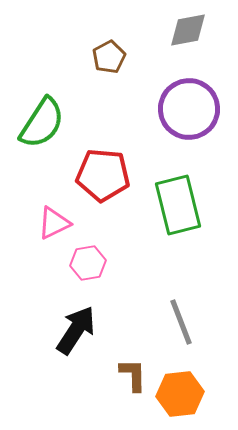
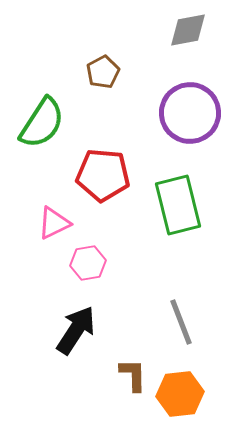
brown pentagon: moved 6 px left, 15 px down
purple circle: moved 1 px right, 4 px down
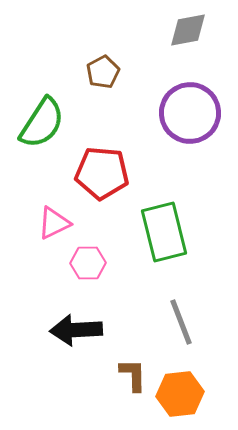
red pentagon: moved 1 px left, 2 px up
green rectangle: moved 14 px left, 27 px down
pink hexagon: rotated 8 degrees clockwise
black arrow: rotated 126 degrees counterclockwise
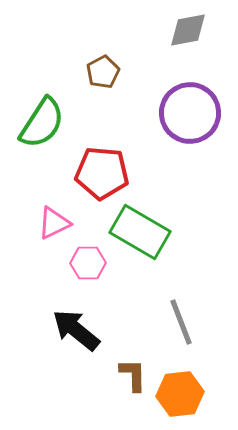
green rectangle: moved 24 px left; rotated 46 degrees counterclockwise
black arrow: rotated 42 degrees clockwise
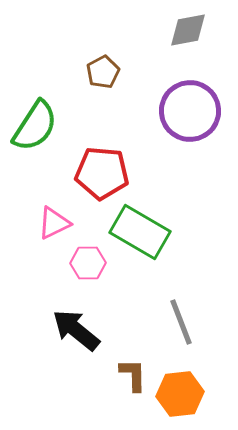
purple circle: moved 2 px up
green semicircle: moved 7 px left, 3 px down
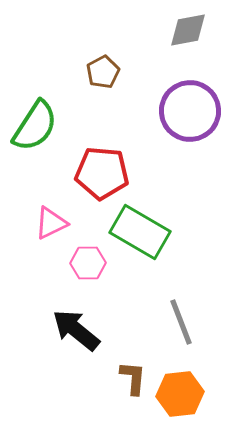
pink triangle: moved 3 px left
brown L-shape: moved 3 px down; rotated 6 degrees clockwise
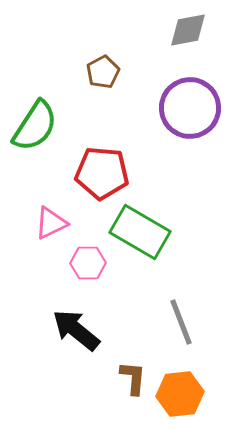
purple circle: moved 3 px up
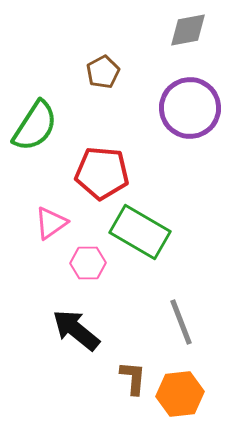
pink triangle: rotated 9 degrees counterclockwise
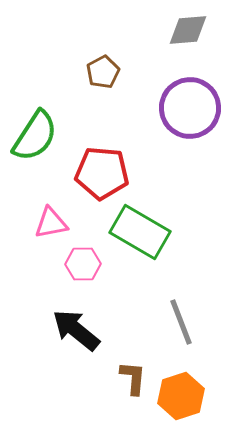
gray diamond: rotated 6 degrees clockwise
green semicircle: moved 10 px down
pink triangle: rotated 24 degrees clockwise
pink hexagon: moved 5 px left, 1 px down
orange hexagon: moved 1 px right, 2 px down; rotated 12 degrees counterclockwise
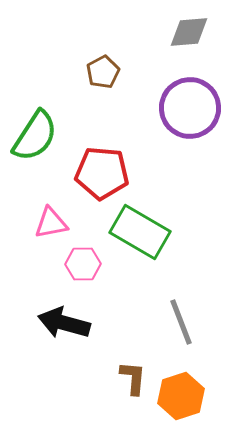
gray diamond: moved 1 px right, 2 px down
black arrow: moved 12 px left, 7 px up; rotated 24 degrees counterclockwise
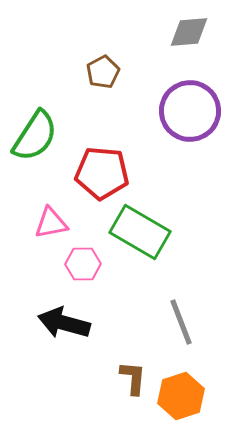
purple circle: moved 3 px down
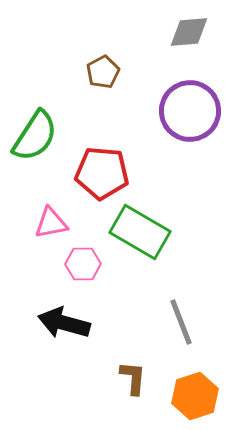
orange hexagon: moved 14 px right
